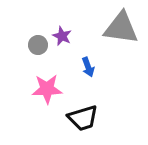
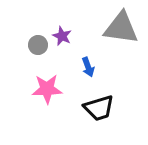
black trapezoid: moved 16 px right, 10 px up
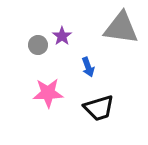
purple star: rotated 12 degrees clockwise
pink star: moved 1 px right, 4 px down
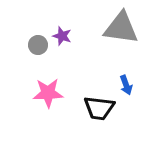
purple star: rotated 18 degrees counterclockwise
blue arrow: moved 38 px right, 18 px down
black trapezoid: rotated 24 degrees clockwise
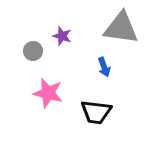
gray circle: moved 5 px left, 6 px down
blue arrow: moved 22 px left, 18 px up
pink star: rotated 16 degrees clockwise
black trapezoid: moved 3 px left, 4 px down
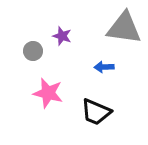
gray triangle: moved 3 px right
blue arrow: rotated 108 degrees clockwise
black trapezoid: rotated 16 degrees clockwise
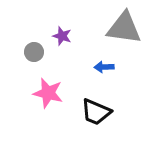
gray circle: moved 1 px right, 1 px down
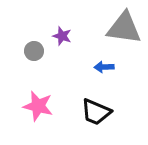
gray circle: moved 1 px up
pink star: moved 10 px left, 13 px down
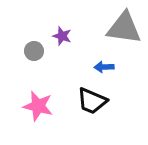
black trapezoid: moved 4 px left, 11 px up
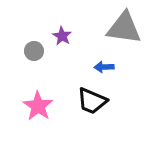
purple star: rotated 12 degrees clockwise
pink star: rotated 20 degrees clockwise
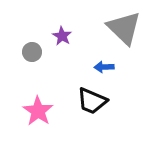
gray triangle: rotated 36 degrees clockwise
gray circle: moved 2 px left, 1 px down
pink star: moved 5 px down
